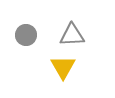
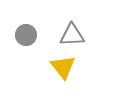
yellow triangle: rotated 8 degrees counterclockwise
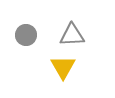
yellow triangle: rotated 8 degrees clockwise
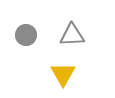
yellow triangle: moved 7 px down
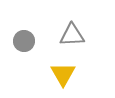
gray circle: moved 2 px left, 6 px down
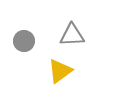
yellow triangle: moved 3 px left, 3 px up; rotated 24 degrees clockwise
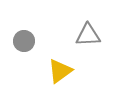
gray triangle: moved 16 px right
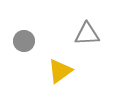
gray triangle: moved 1 px left, 1 px up
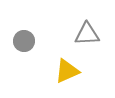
yellow triangle: moved 7 px right; rotated 12 degrees clockwise
